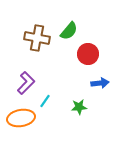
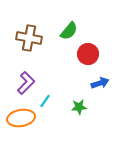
brown cross: moved 8 px left
blue arrow: rotated 12 degrees counterclockwise
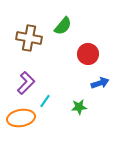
green semicircle: moved 6 px left, 5 px up
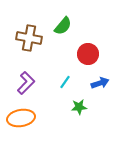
cyan line: moved 20 px right, 19 px up
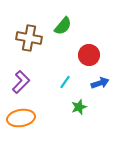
red circle: moved 1 px right, 1 px down
purple L-shape: moved 5 px left, 1 px up
green star: rotated 14 degrees counterclockwise
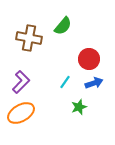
red circle: moved 4 px down
blue arrow: moved 6 px left
orange ellipse: moved 5 px up; rotated 20 degrees counterclockwise
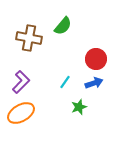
red circle: moved 7 px right
